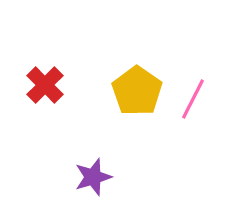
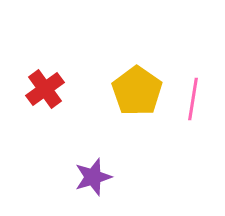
red cross: moved 4 px down; rotated 9 degrees clockwise
pink line: rotated 18 degrees counterclockwise
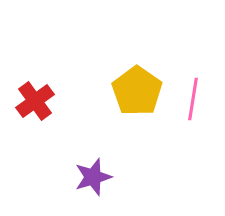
red cross: moved 10 px left, 12 px down
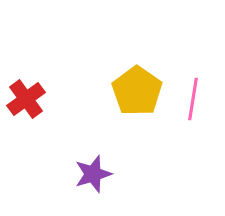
red cross: moved 9 px left, 2 px up
purple star: moved 3 px up
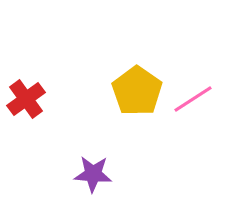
pink line: rotated 48 degrees clockwise
purple star: rotated 21 degrees clockwise
